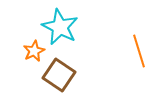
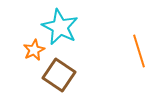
orange star: moved 1 px up
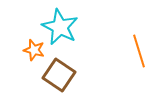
orange star: rotated 30 degrees counterclockwise
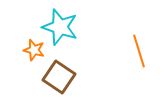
cyan star: rotated 9 degrees counterclockwise
brown square: moved 2 px down
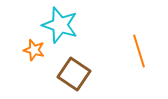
cyan star: moved 2 px up
brown square: moved 15 px right, 3 px up
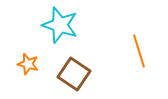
orange star: moved 6 px left, 14 px down
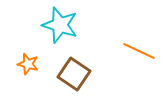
orange line: rotated 48 degrees counterclockwise
